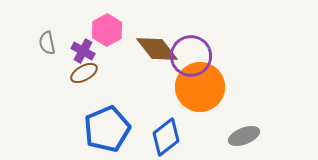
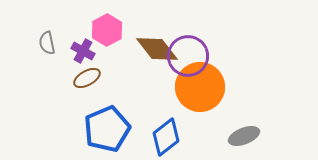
purple circle: moved 3 px left
brown ellipse: moved 3 px right, 5 px down
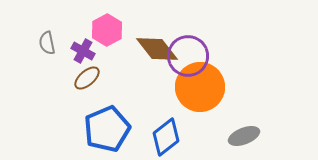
brown ellipse: rotated 12 degrees counterclockwise
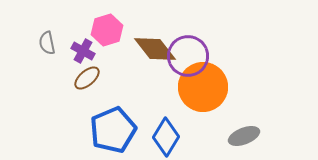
pink hexagon: rotated 12 degrees clockwise
brown diamond: moved 2 px left
orange circle: moved 3 px right
blue pentagon: moved 6 px right, 1 px down
blue diamond: rotated 21 degrees counterclockwise
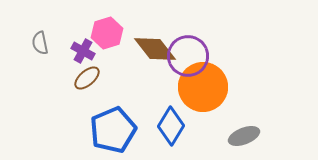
pink hexagon: moved 3 px down
gray semicircle: moved 7 px left
blue diamond: moved 5 px right, 11 px up
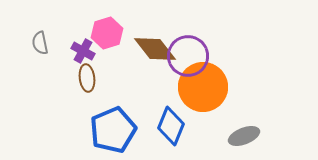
brown ellipse: rotated 56 degrees counterclockwise
blue diamond: rotated 9 degrees counterclockwise
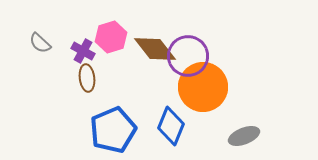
pink hexagon: moved 4 px right, 4 px down
gray semicircle: rotated 35 degrees counterclockwise
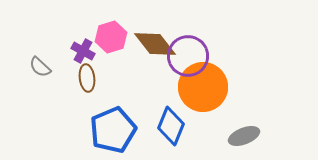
gray semicircle: moved 24 px down
brown diamond: moved 5 px up
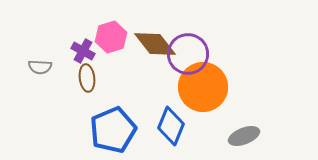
purple circle: moved 2 px up
gray semicircle: rotated 40 degrees counterclockwise
